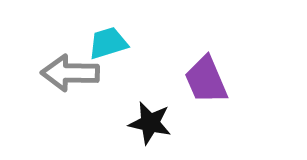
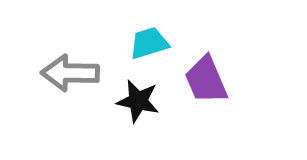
cyan trapezoid: moved 41 px right
black star: moved 12 px left, 22 px up
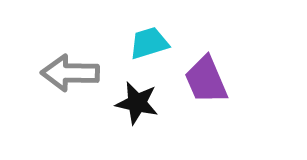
black star: moved 1 px left, 2 px down
